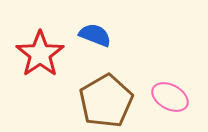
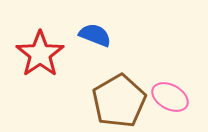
brown pentagon: moved 13 px right
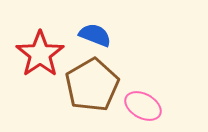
pink ellipse: moved 27 px left, 9 px down
brown pentagon: moved 27 px left, 16 px up
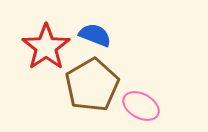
red star: moved 6 px right, 7 px up
pink ellipse: moved 2 px left
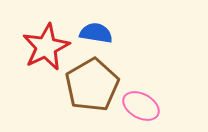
blue semicircle: moved 1 px right, 2 px up; rotated 12 degrees counterclockwise
red star: rotated 9 degrees clockwise
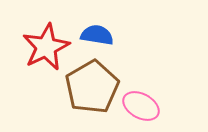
blue semicircle: moved 1 px right, 2 px down
brown pentagon: moved 2 px down
